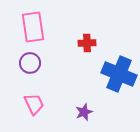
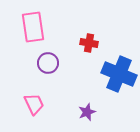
red cross: moved 2 px right; rotated 12 degrees clockwise
purple circle: moved 18 px right
purple star: moved 3 px right
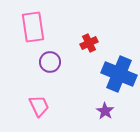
red cross: rotated 36 degrees counterclockwise
purple circle: moved 2 px right, 1 px up
pink trapezoid: moved 5 px right, 2 px down
purple star: moved 18 px right, 1 px up; rotated 18 degrees counterclockwise
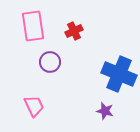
pink rectangle: moved 1 px up
red cross: moved 15 px left, 12 px up
pink trapezoid: moved 5 px left
purple star: rotated 18 degrees counterclockwise
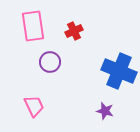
blue cross: moved 3 px up
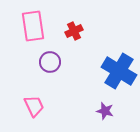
blue cross: rotated 8 degrees clockwise
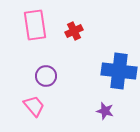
pink rectangle: moved 2 px right, 1 px up
purple circle: moved 4 px left, 14 px down
blue cross: rotated 24 degrees counterclockwise
pink trapezoid: rotated 15 degrees counterclockwise
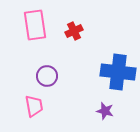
blue cross: moved 1 px left, 1 px down
purple circle: moved 1 px right
pink trapezoid: rotated 30 degrees clockwise
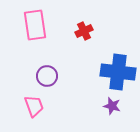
red cross: moved 10 px right
pink trapezoid: rotated 10 degrees counterclockwise
purple star: moved 7 px right, 5 px up
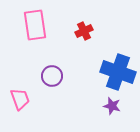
blue cross: rotated 12 degrees clockwise
purple circle: moved 5 px right
pink trapezoid: moved 14 px left, 7 px up
